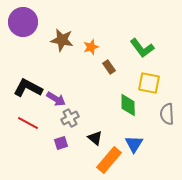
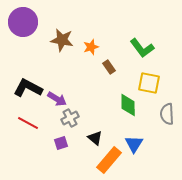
purple arrow: moved 1 px right
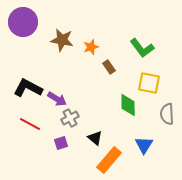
red line: moved 2 px right, 1 px down
blue triangle: moved 10 px right, 1 px down
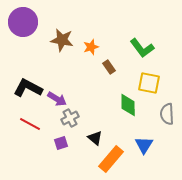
orange rectangle: moved 2 px right, 1 px up
